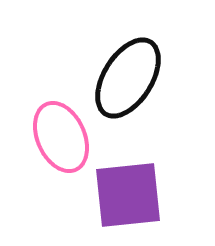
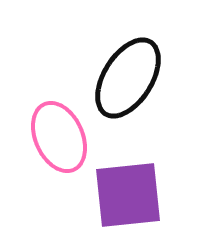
pink ellipse: moved 2 px left
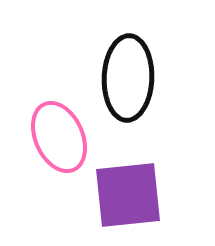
black ellipse: rotated 30 degrees counterclockwise
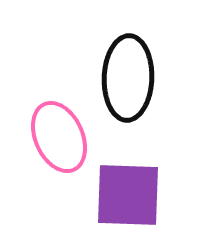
purple square: rotated 8 degrees clockwise
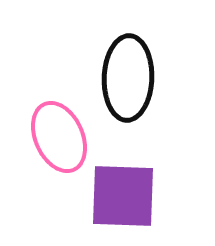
purple square: moved 5 px left, 1 px down
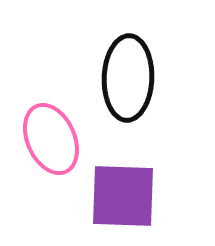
pink ellipse: moved 8 px left, 2 px down
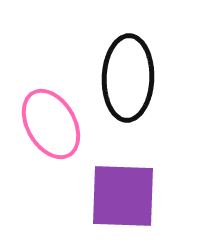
pink ellipse: moved 15 px up; rotated 6 degrees counterclockwise
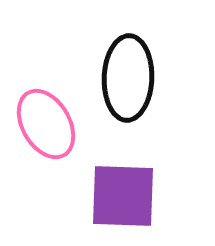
pink ellipse: moved 5 px left
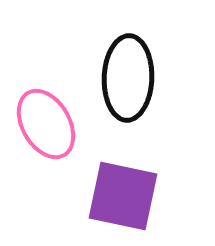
purple square: rotated 10 degrees clockwise
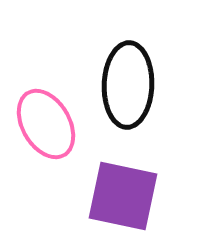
black ellipse: moved 7 px down
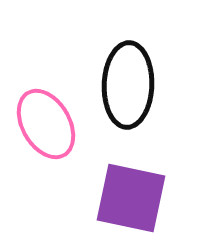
purple square: moved 8 px right, 2 px down
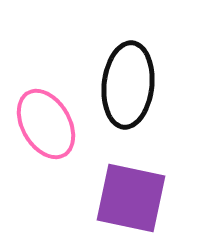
black ellipse: rotated 4 degrees clockwise
